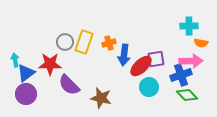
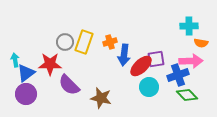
orange cross: moved 1 px right, 1 px up
blue cross: moved 3 px left
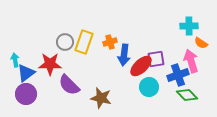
orange semicircle: rotated 24 degrees clockwise
pink arrow: rotated 105 degrees counterclockwise
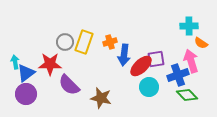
cyan arrow: moved 2 px down
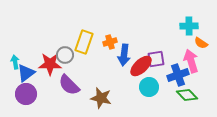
gray circle: moved 13 px down
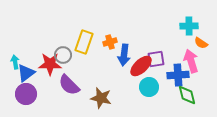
gray circle: moved 2 px left
blue cross: rotated 15 degrees clockwise
green diamond: rotated 30 degrees clockwise
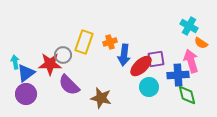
cyan cross: rotated 30 degrees clockwise
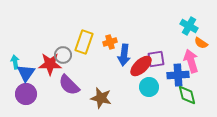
blue triangle: rotated 18 degrees counterclockwise
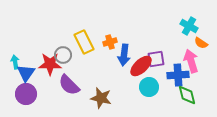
yellow rectangle: rotated 45 degrees counterclockwise
